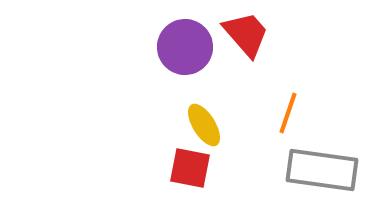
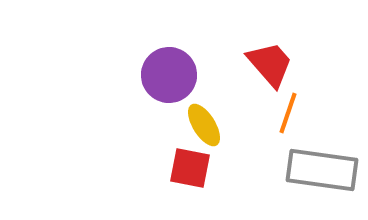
red trapezoid: moved 24 px right, 30 px down
purple circle: moved 16 px left, 28 px down
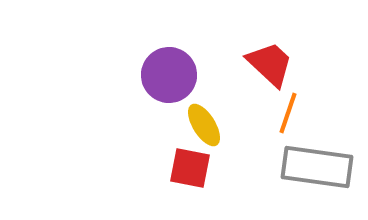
red trapezoid: rotated 6 degrees counterclockwise
gray rectangle: moved 5 px left, 3 px up
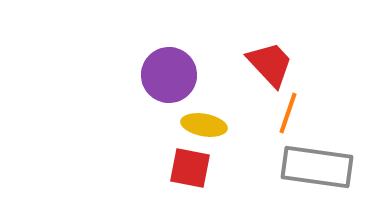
red trapezoid: rotated 4 degrees clockwise
yellow ellipse: rotated 48 degrees counterclockwise
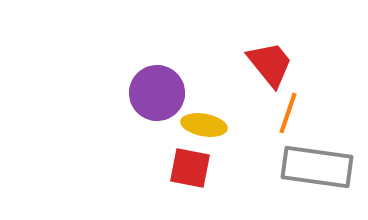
red trapezoid: rotated 4 degrees clockwise
purple circle: moved 12 px left, 18 px down
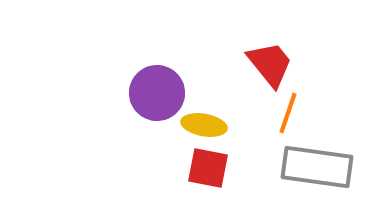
red square: moved 18 px right
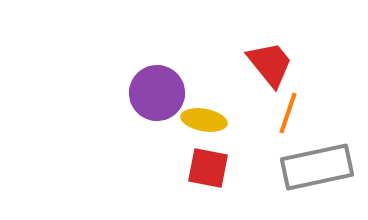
yellow ellipse: moved 5 px up
gray rectangle: rotated 20 degrees counterclockwise
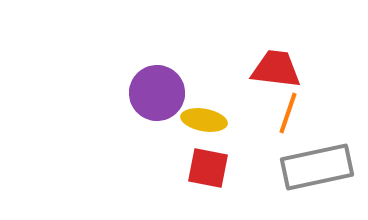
red trapezoid: moved 6 px right, 5 px down; rotated 44 degrees counterclockwise
